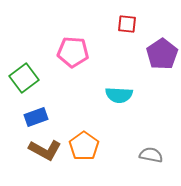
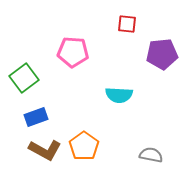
purple pentagon: rotated 28 degrees clockwise
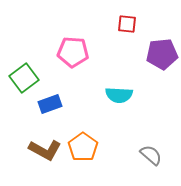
blue rectangle: moved 14 px right, 13 px up
orange pentagon: moved 1 px left, 1 px down
gray semicircle: rotated 30 degrees clockwise
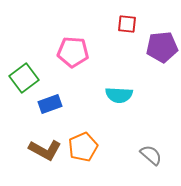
purple pentagon: moved 7 px up
orange pentagon: rotated 12 degrees clockwise
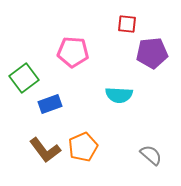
purple pentagon: moved 10 px left, 6 px down
brown L-shape: rotated 24 degrees clockwise
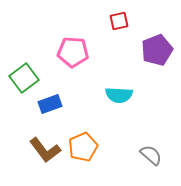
red square: moved 8 px left, 3 px up; rotated 18 degrees counterclockwise
purple pentagon: moved 5 px right, 3 px up; rotated 16 degrees counterclockwise
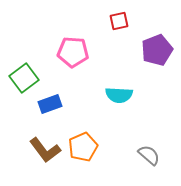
gray semicircle: moved 2 px left
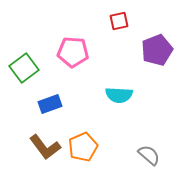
green square: moved 10 px up
brown L-shape: moved 3 px up
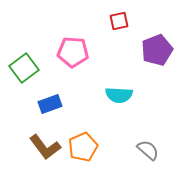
gray semicircle: moved 1 px left, 5 px up
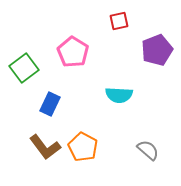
pink pentagon: rotated 28 degrees clockwise
blue rectangle: rotated 45 degrees counterclockwise
orange pentagon: rotated 20 degrees counterclockwise
